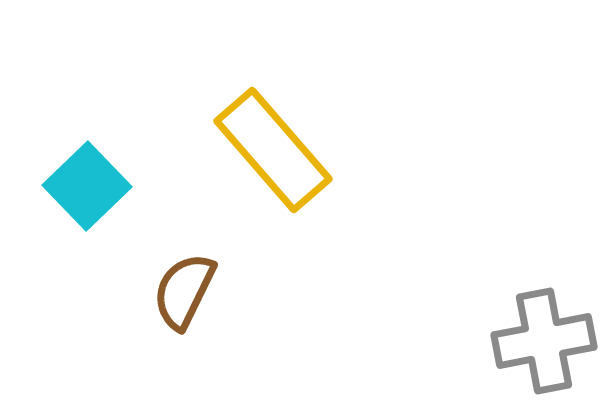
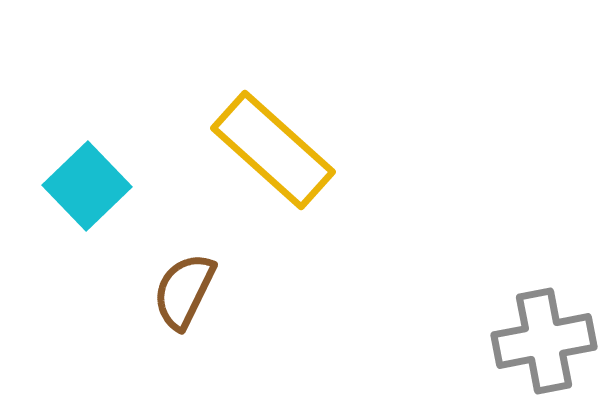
yellow rectangle: rotated 7 degrees counterclockwise
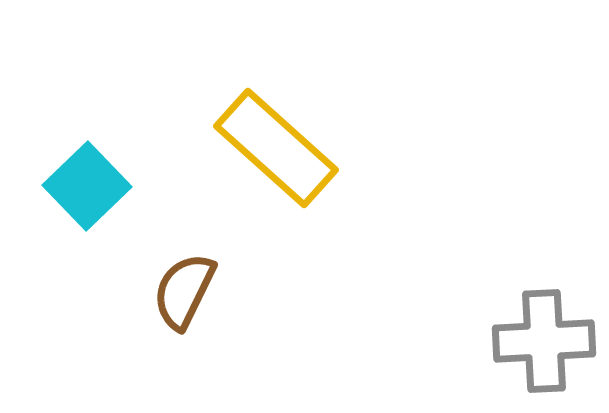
yellow rectangle: moved 3 px right, 2 px up
gray cross: rotated 8 degrees clockwise
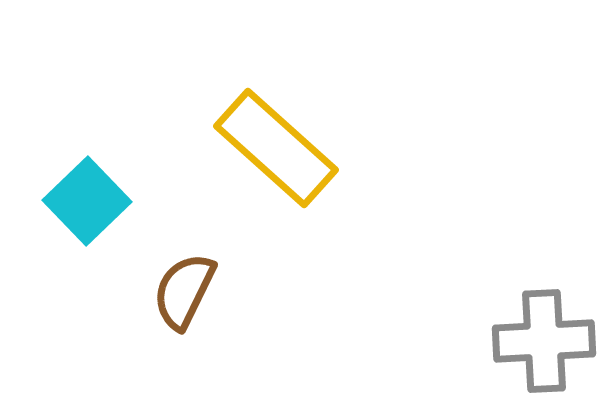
cyan square: moved 15 px down
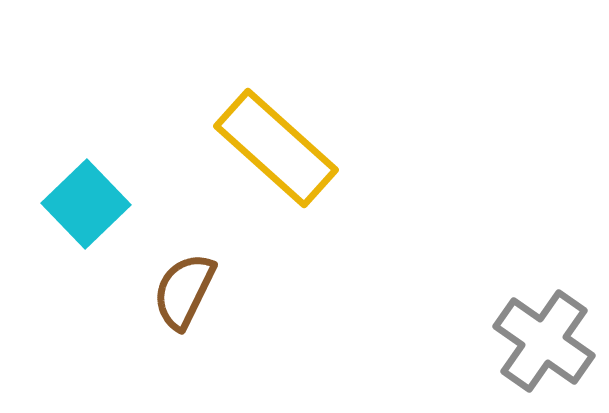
cyan square: moved 1 px left, 3 px down
gray cross: rotated 38 degrees clockwise
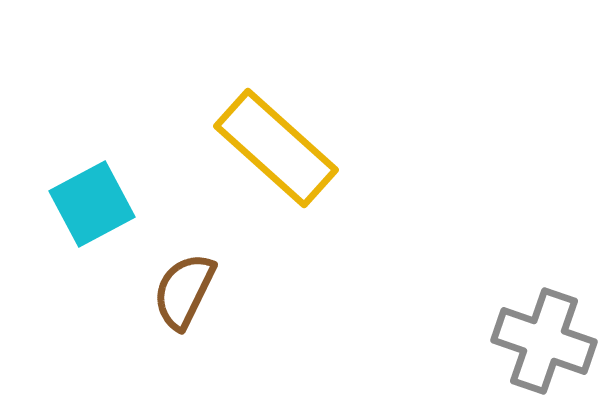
cyan square: moved 6 px right; rotated 16 degrees clockwise
gray cross: rotated 16 degrees counterclockwise
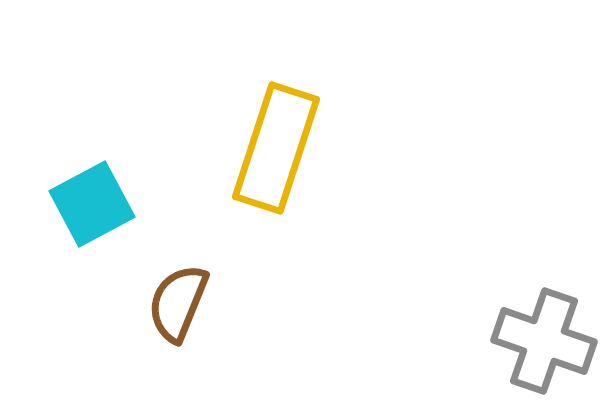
yellow rectangle: rotated 66 degrees clockwise
brown semicircle: moved 6 px left, 12 px down; rotated 4 degrees counterclockwise
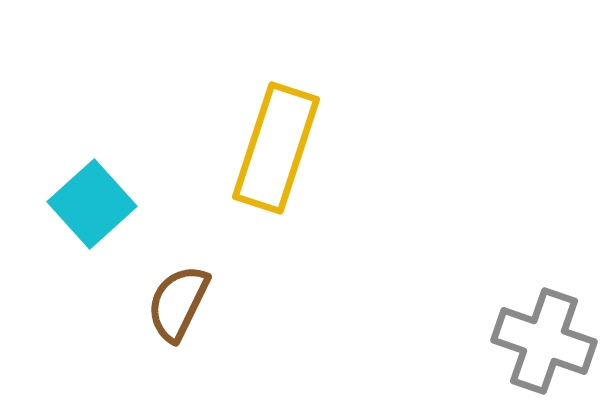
cyan square: rotated 14 degrees counterclockwise
brown semicircle: rotated 4 degrees clockwise
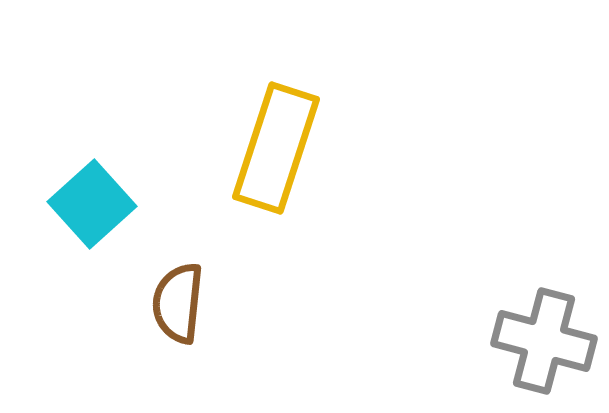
brown semicircle: rotated 20 degrees counterclockwise
gray cross: rotated 4 degrees counterclockwise
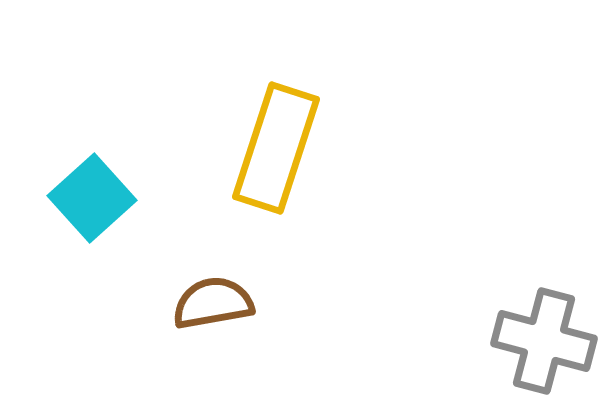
cyan square: moved 6 px up
brown semicircle: moved 35 px right; rotated 74 degrees clockwise
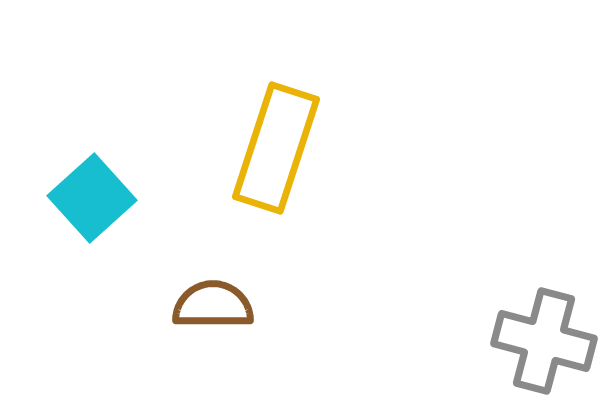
brown semicircle: moved 2 px down; rotated 10 degrees clockwise
